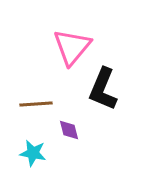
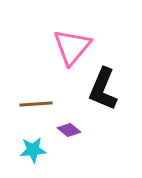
purple diamond: rotated 35 degrees counterclockwise
cyan star: moved 3 px up; rotated 16 degrees counterclockwise
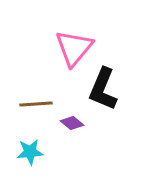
pink triangle: moved 2 px right, 1 px down
purple diamond: moved 3 px right, 7 px up
cyan star: moved 3 px left, 2 px down
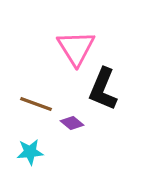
pink triangle: moved 2 px right; rotated 12 degrees counterclockwise
brown line: rotated 24 degrees clockwise
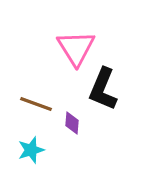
purple diamond: rotated 55 degrees clockwise
cyan star: moved 1 px right, 2 px up; rotated 12 degrees counterclockwise
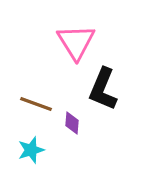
pink triangle: moved 6 px up
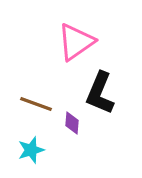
pink triangle: rotated 27 degrees clockwise
black L-shape: moved 3 px left, 4 px down
